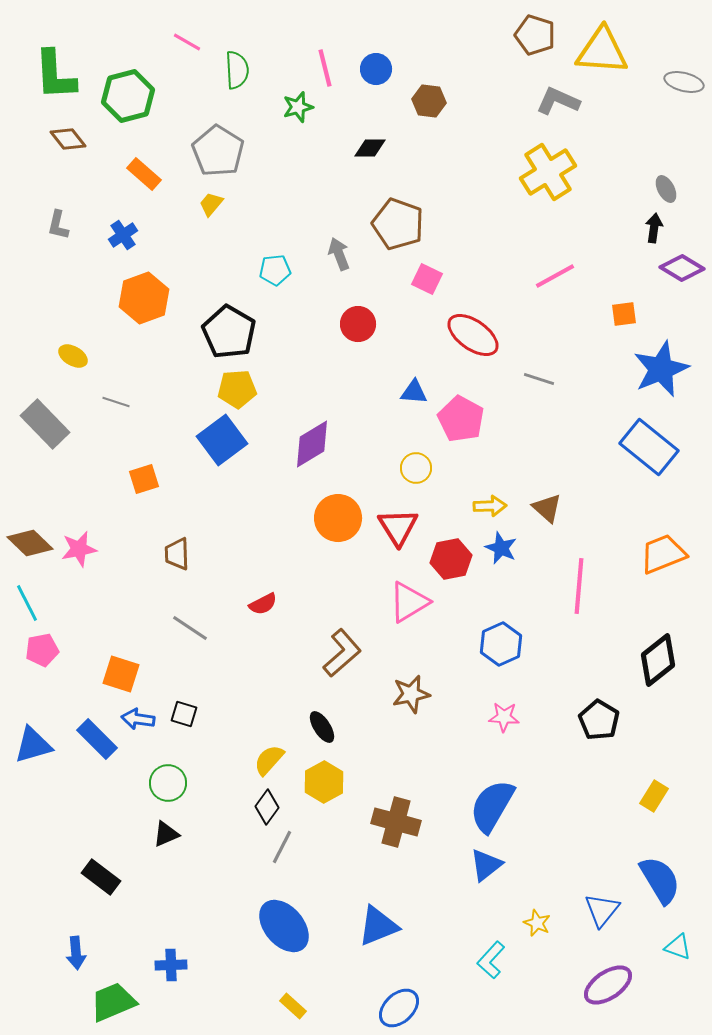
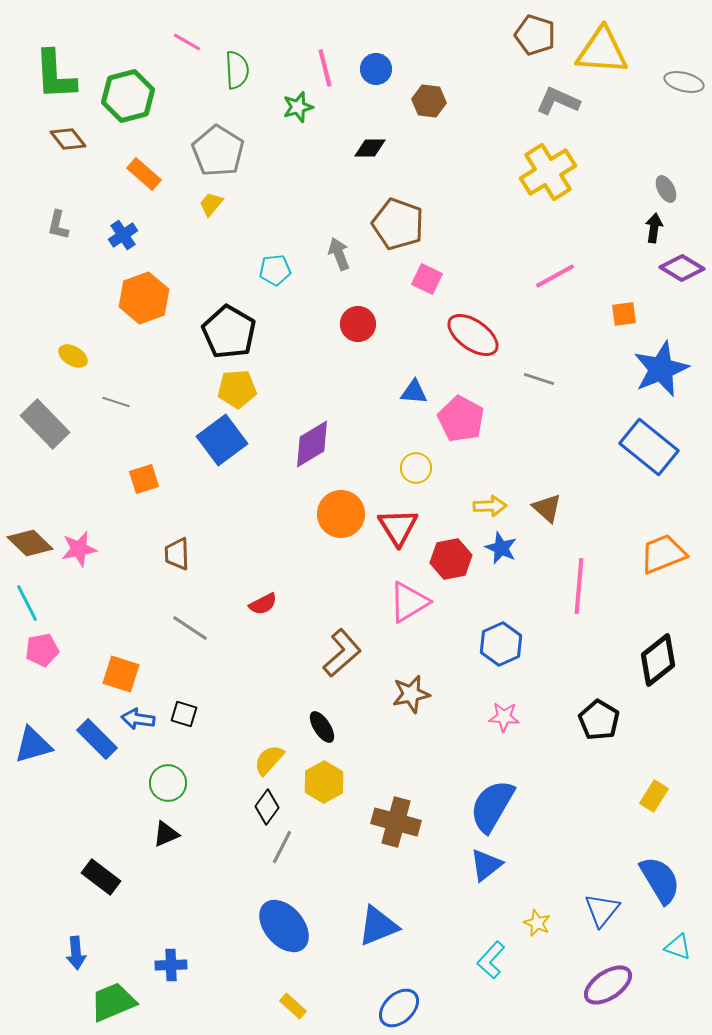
orange circle at (338, 518): moved 3 px right, 4 px up
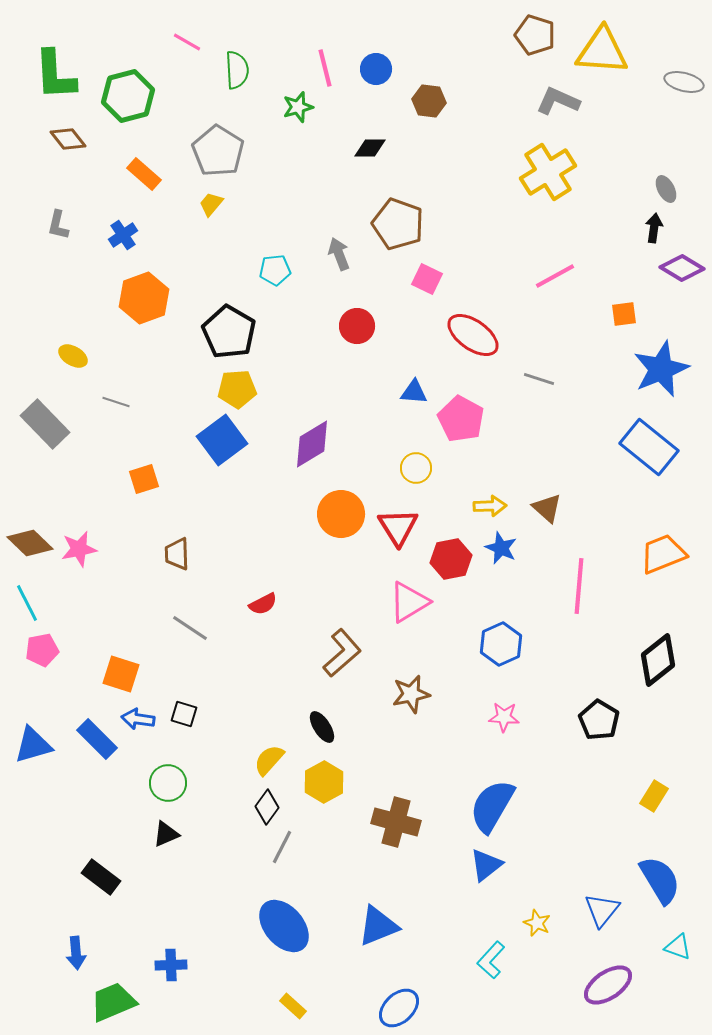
red circle at (358, 324): moved 1 px left, 2 px down
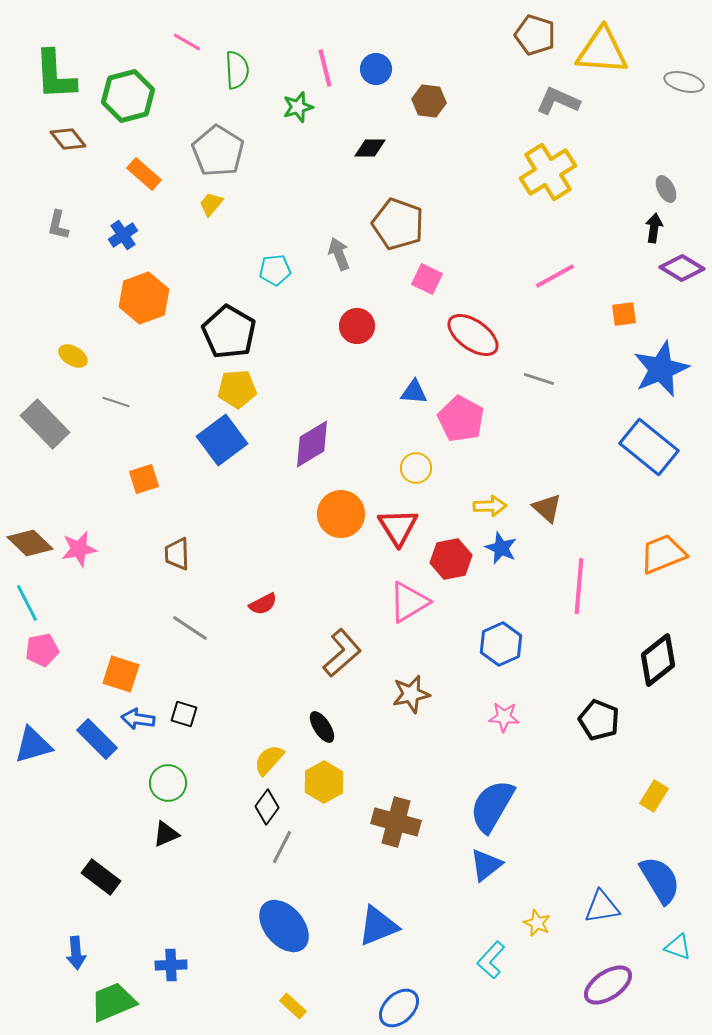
black pentagon at (599, 720): rotated 9 degrees counterclockwise
blue triangle at (602, 910): moved 3 px up; rotated 42 degrees clockwise
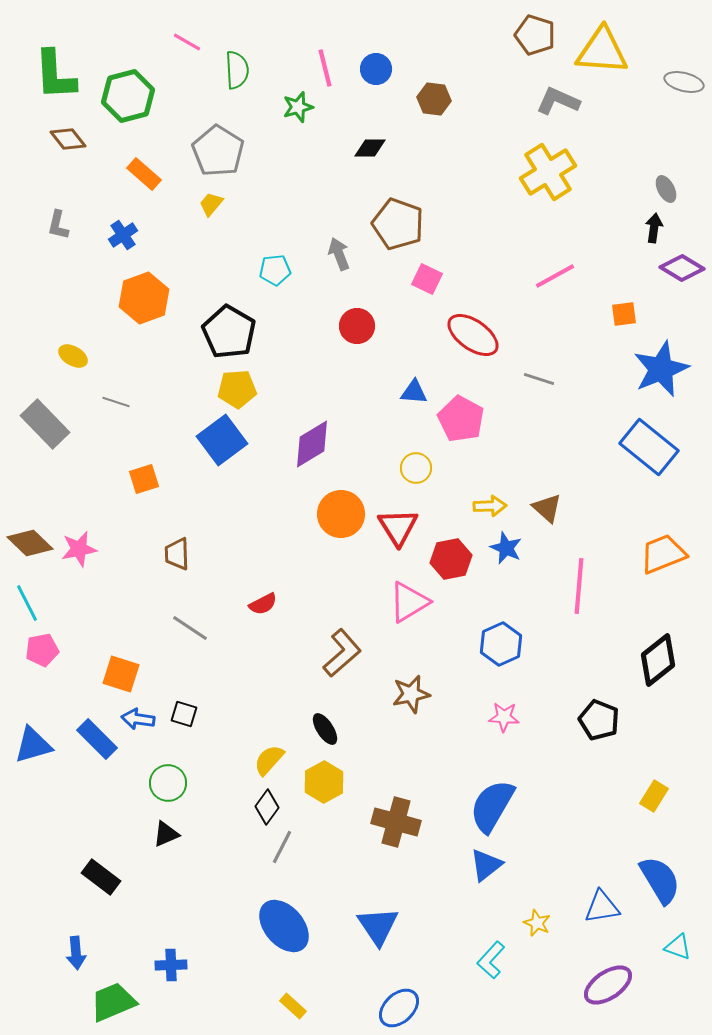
brown hexagon at (429, 101): moved 5 px right, 2 px up
blue star at (501, 548): moved 5 px right
black ellipse at (322, 727): moved 3 px right, 2 px down
blue triangle at (378, 926): rotated 42 degrees counterclockwise
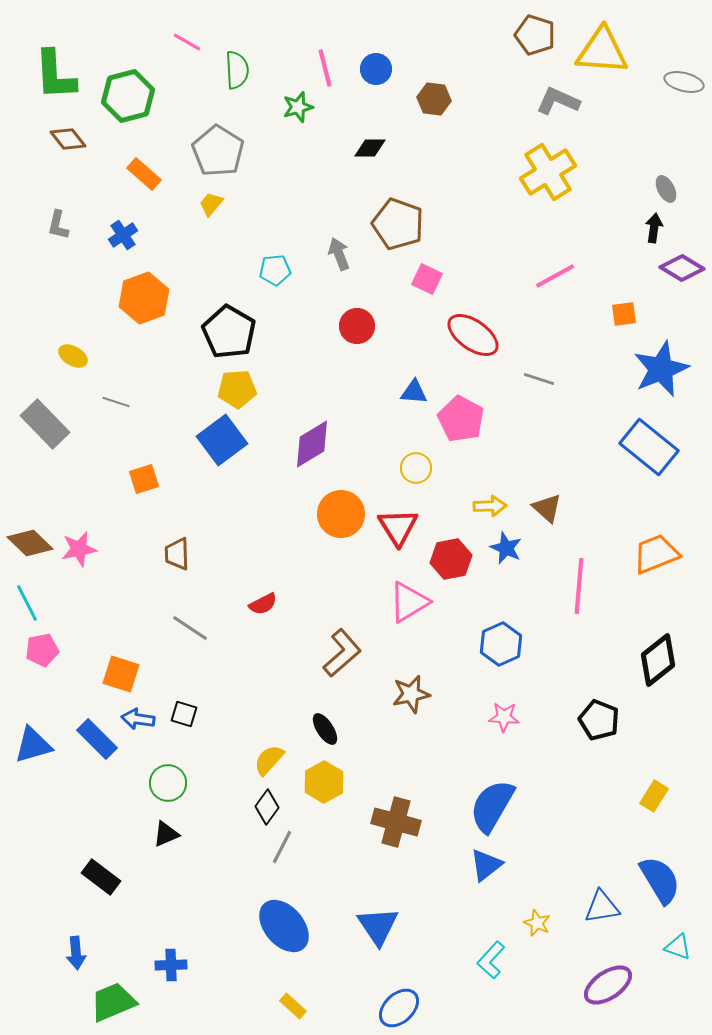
orange trapezoid at (663, 554): moved 7 px left
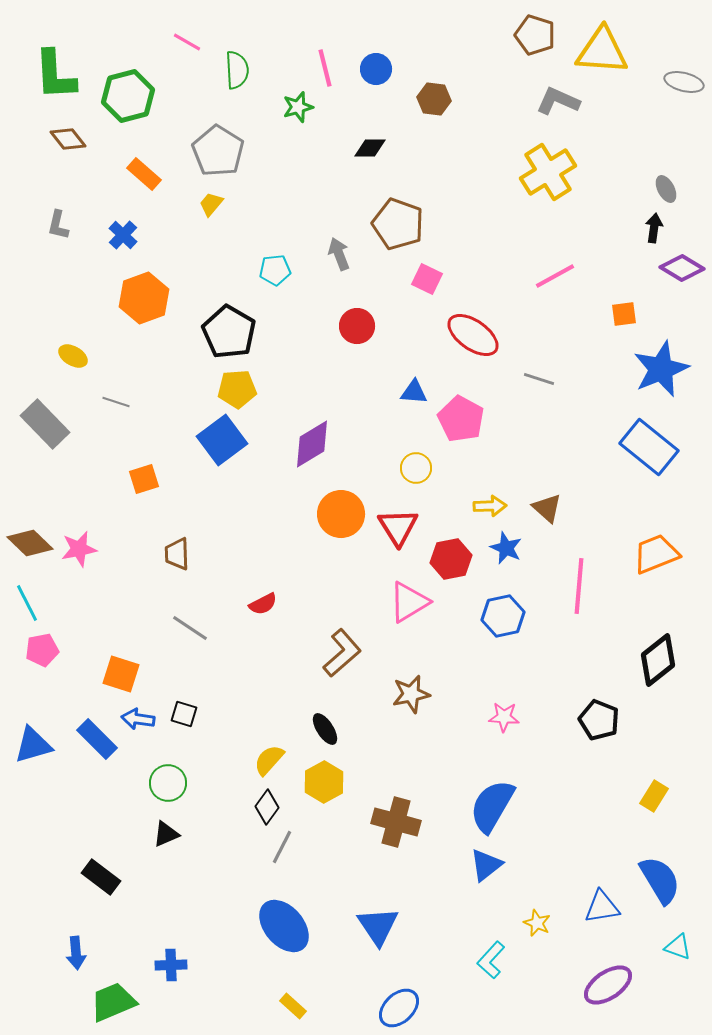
blue cross at (123, 235): rotated 12 degrees counterclockwise
blue hexagon at (501, 644): moved 2 px right, 28 px up; rotated 12 degrees clockwise
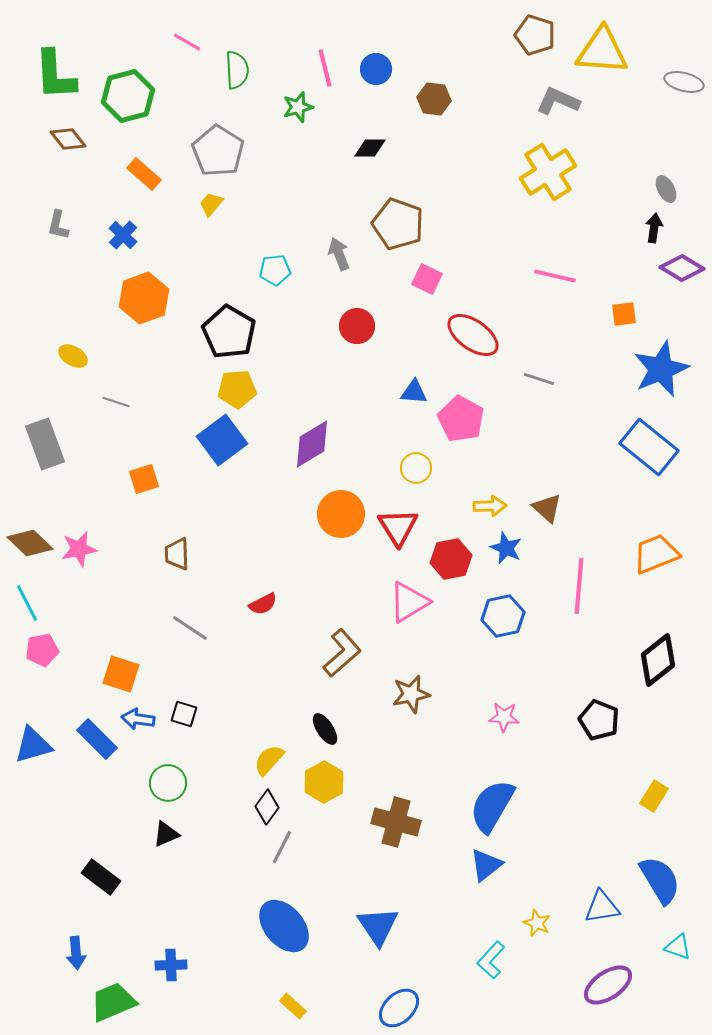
pink line at (555, 276): rotated 42 degrees clockwise
gray rectangle at (45, 424): moved 20 px down; rotated 24 degrees clockwise
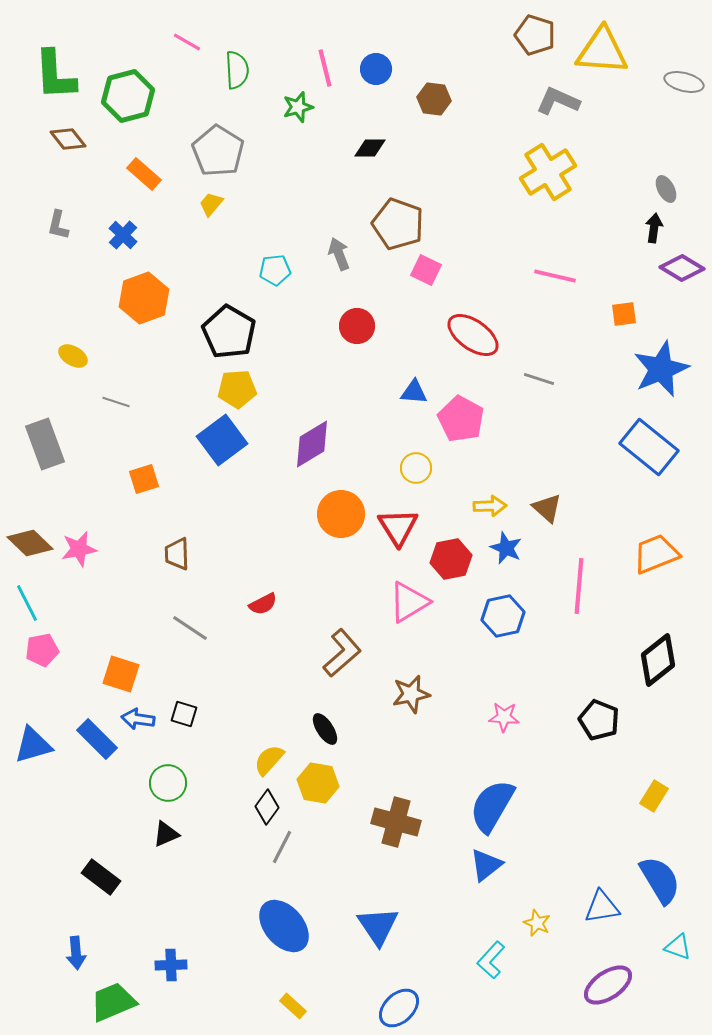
pink square at (427, 279): moved 1 px left, 9 px up
yellow hexagon at (324, 782): moved 6 px left, 1 px down; rotated 21 degrees counterclockwise
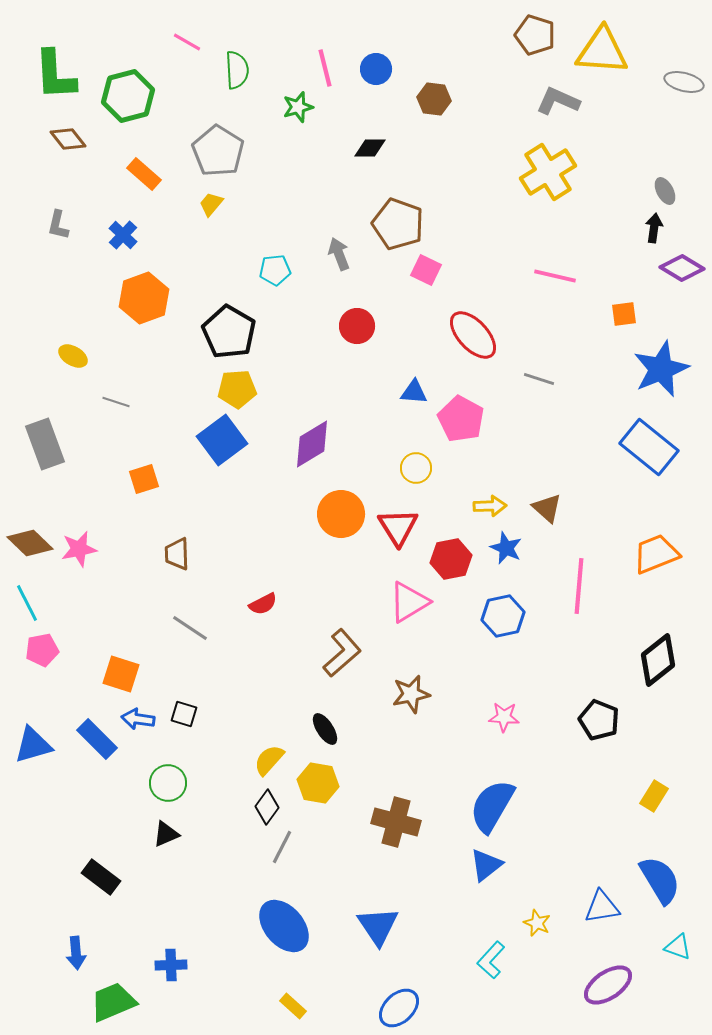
gray ellipse at (666, 189): moved 1 px left, 2 px down
red ellipse at (473, 335): rotated 12 degrees clockwise
